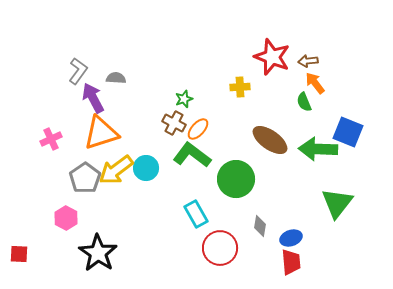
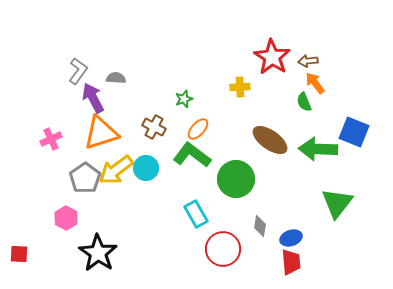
red star: rotated 12 degrees clockwise
brown cross: moved 20 px left, 4 px down
blue square: moved 6 px right
red circle: moved 3 px right, 1 px down
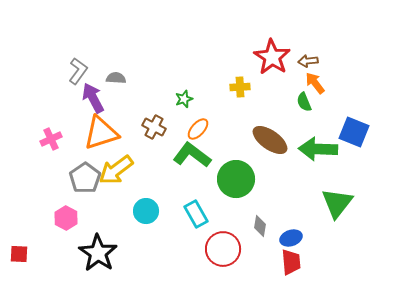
cyan circle: moved 43 px down
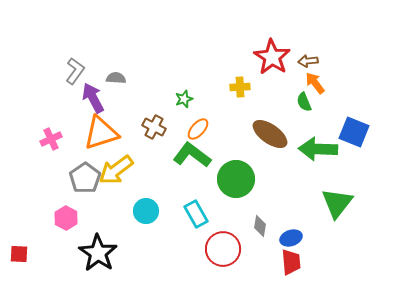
gray L-shape: moved 3 px left
brown ellipse: moved 6 px up
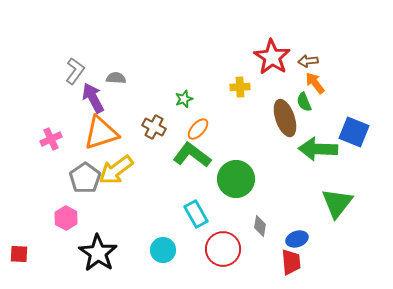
brown ellipse: moved 15 px right, 16 px up; rotated 36 degrees clockwise
cyan circle: moved 17 px right, 39 px down
blue ellipse: moved 6 px right, 1 px down
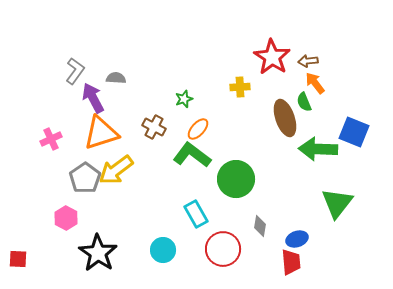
red square: moved 1 px left, 5 px down
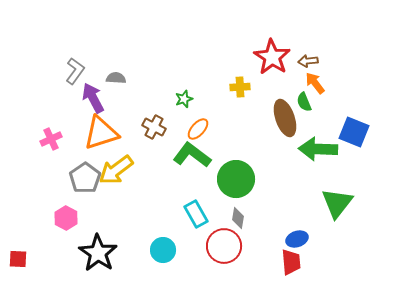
gray diamond: moved 22 px left, 8 px up
red circle: moved 1 px right, 3 px up
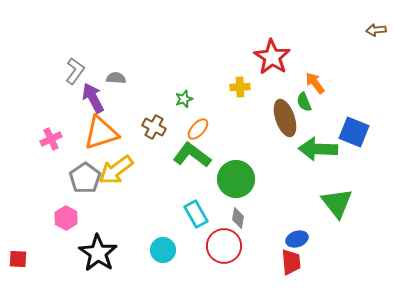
brown arrow: moved 68 px right, 31 px up
green triangle: rotated 16 degrees counterclockwise
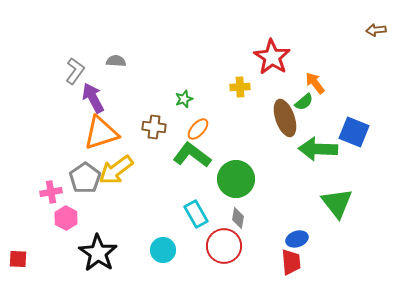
gray semicircle: moved 17 px up
green semicircle: rotated 108 degrees counterclockwise
brown cross: rotated 20 degrees counterclockwise
pink cross: moved 53 px down; rotated 15 degrees clockwise
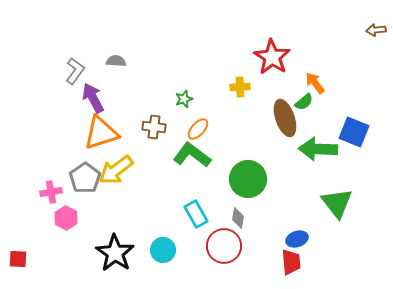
green circle: moved 12 px right
black star: moved 17 px right
